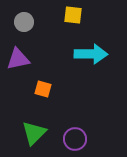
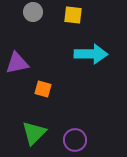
gray circle: moved 9 px right, 10 px up
purple triangle: moved 1 px left, 4 px down
purple circle: moved 1 px down
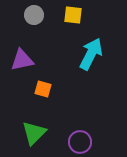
gray circle: moved 1 px right, 3 px down
cyan arrow: rotated 64 degrees counterclockwise
purple triangle: moved 5 px right, 3 px up
purple circle: moved 5 px right, 2 px down
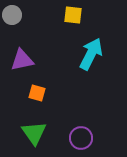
gray circle: moved 22 px left
orange square: moved 6 px left, 4 px down
green triangle: rotated 20 degrees counterclockwise
purple circle: moved 1 px right, 4 px up
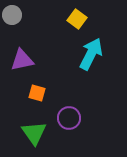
yellow square: moved 4 px right, 4 px down; rotated 30 degrees clockwise
purple circle: moved 12 px left, 20 px up
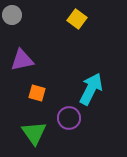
cyan arrow: moved 35 px down
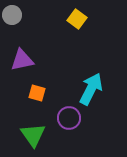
green triangle: moved 1 px left, 2 px down
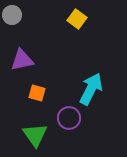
green triangle: moved 2 px right
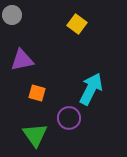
yellow square: moved 5 px down
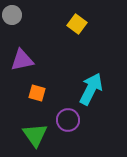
purple circle: moved 1 px left, 2 px down
